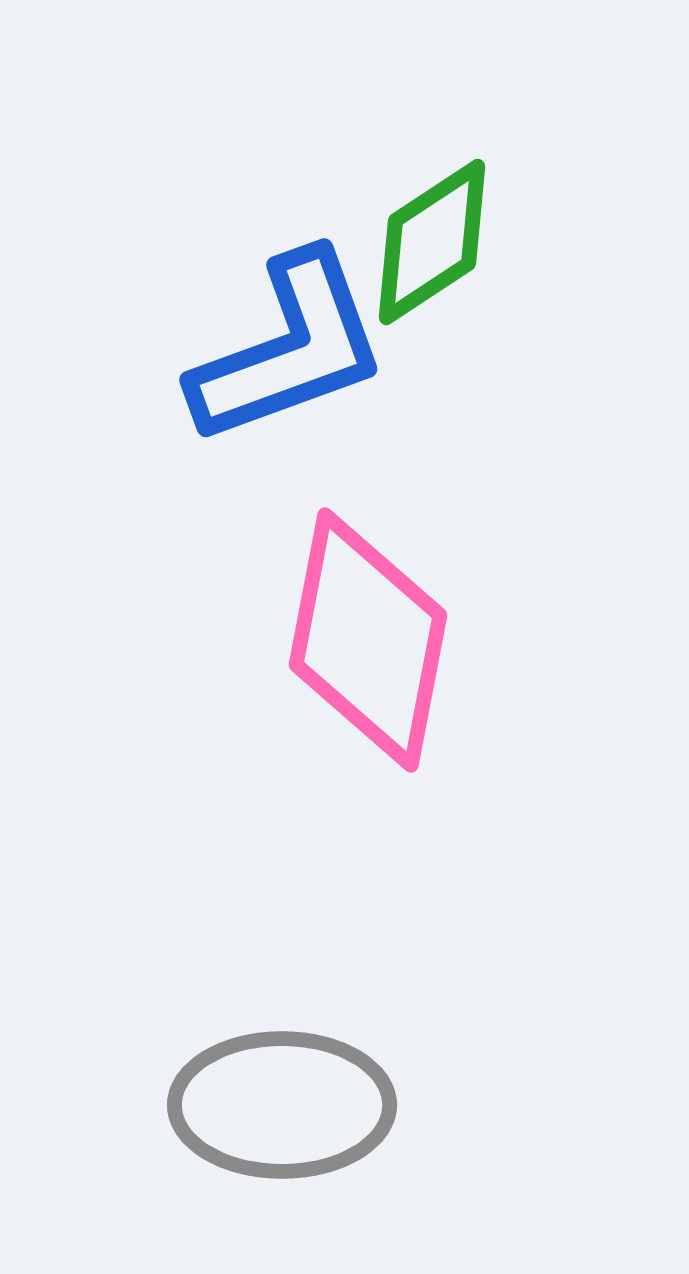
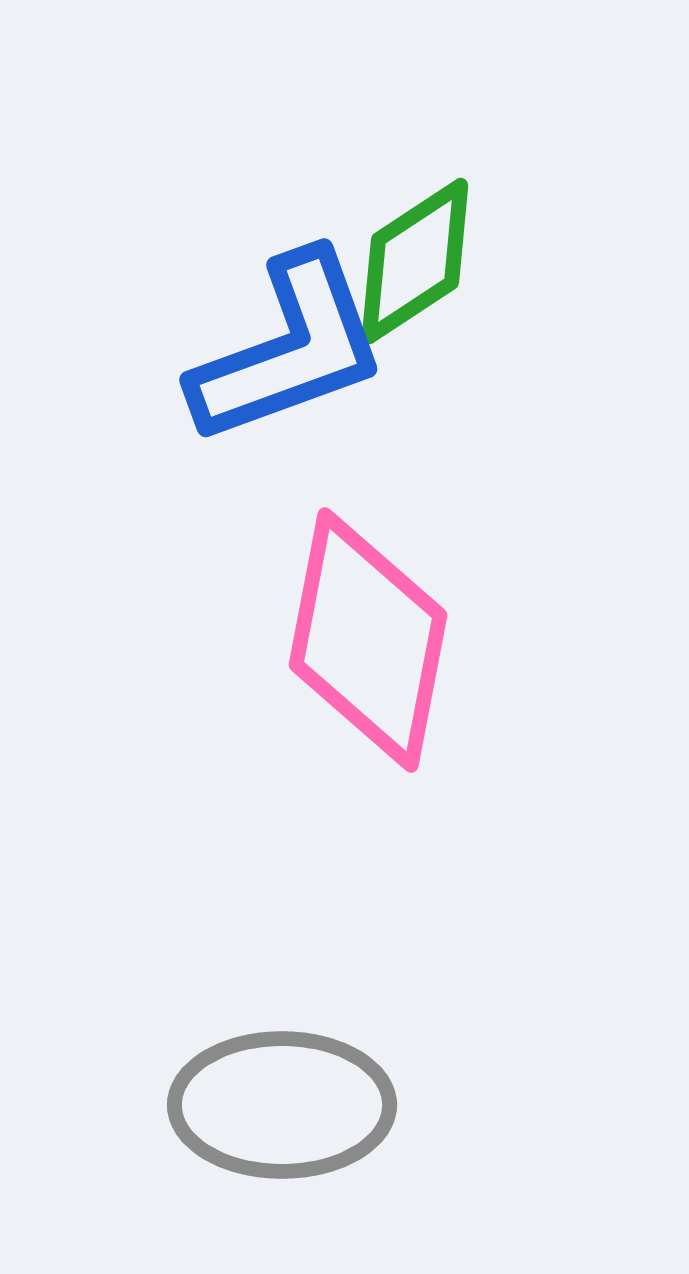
green diamond: moved 17 px left, 19 px down
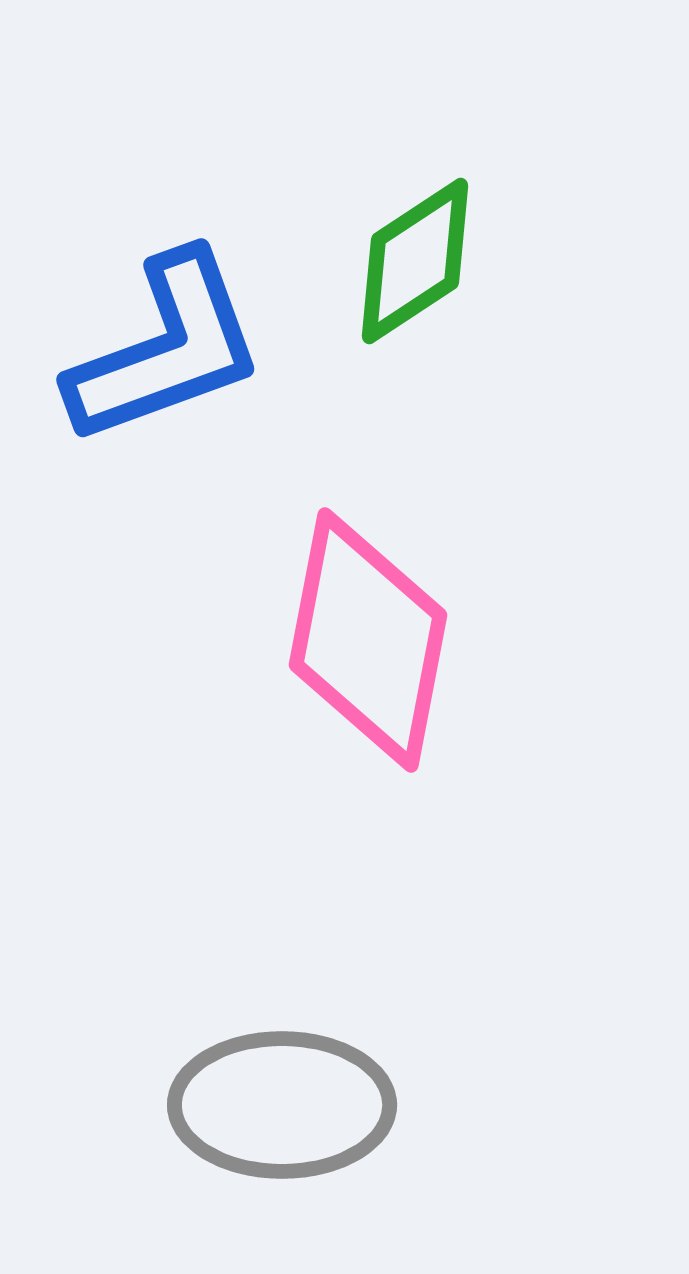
blue L-shape: moved 123 px left
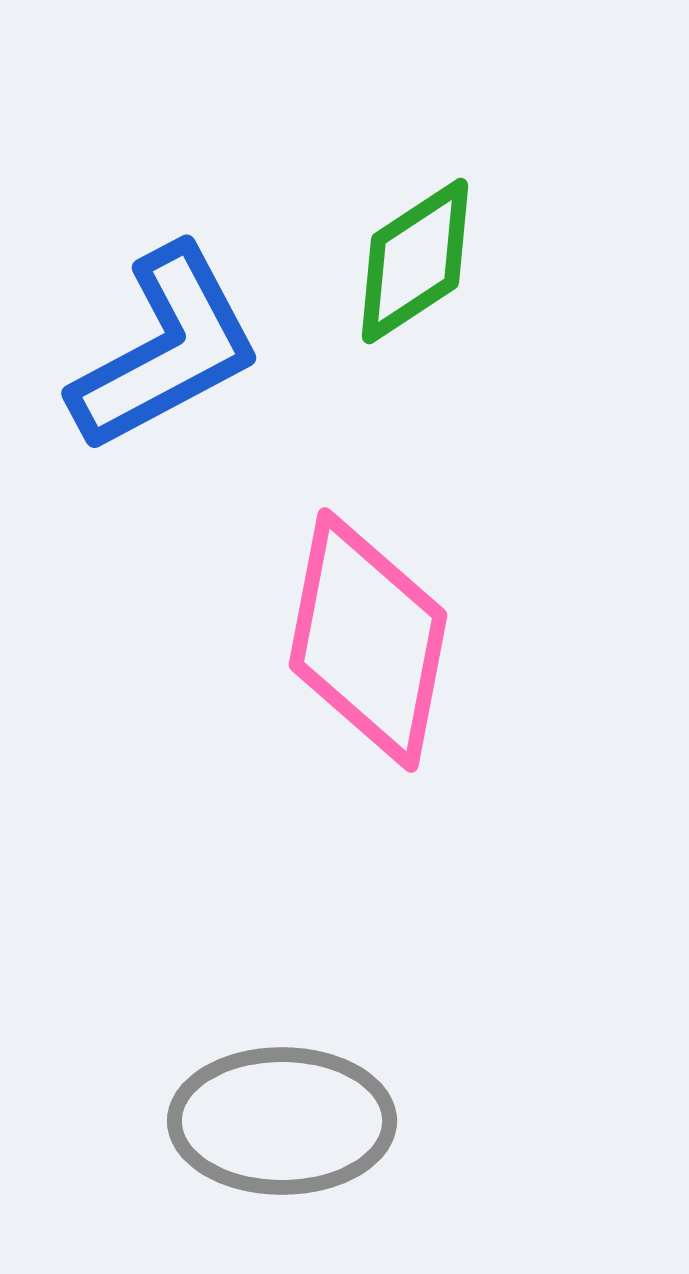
blue L-shape: rotated 8 degrees counterclockwise
gray ellipse: moved 16 px down
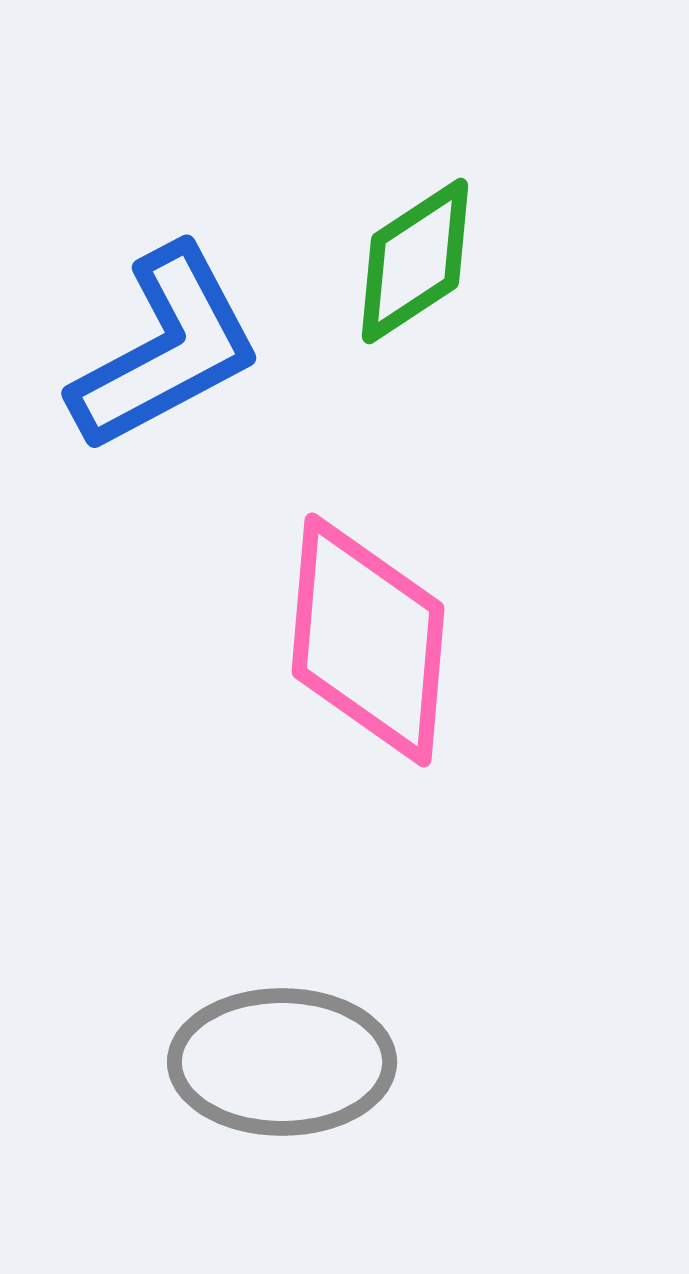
pink diamond: rotated 6 degrees counterclockwise
gray ellipse: moved 59 px up
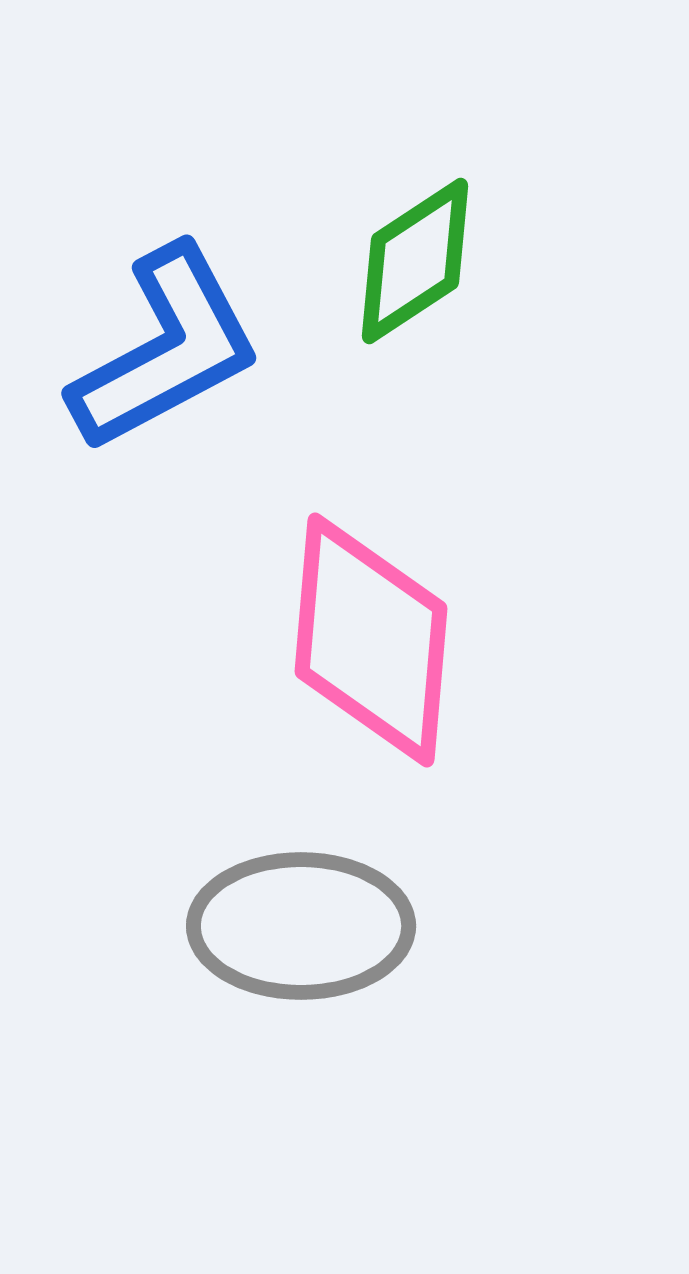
pink diamond: moved 3 px right
gray ellipse: moved 19 px right, 136 px up
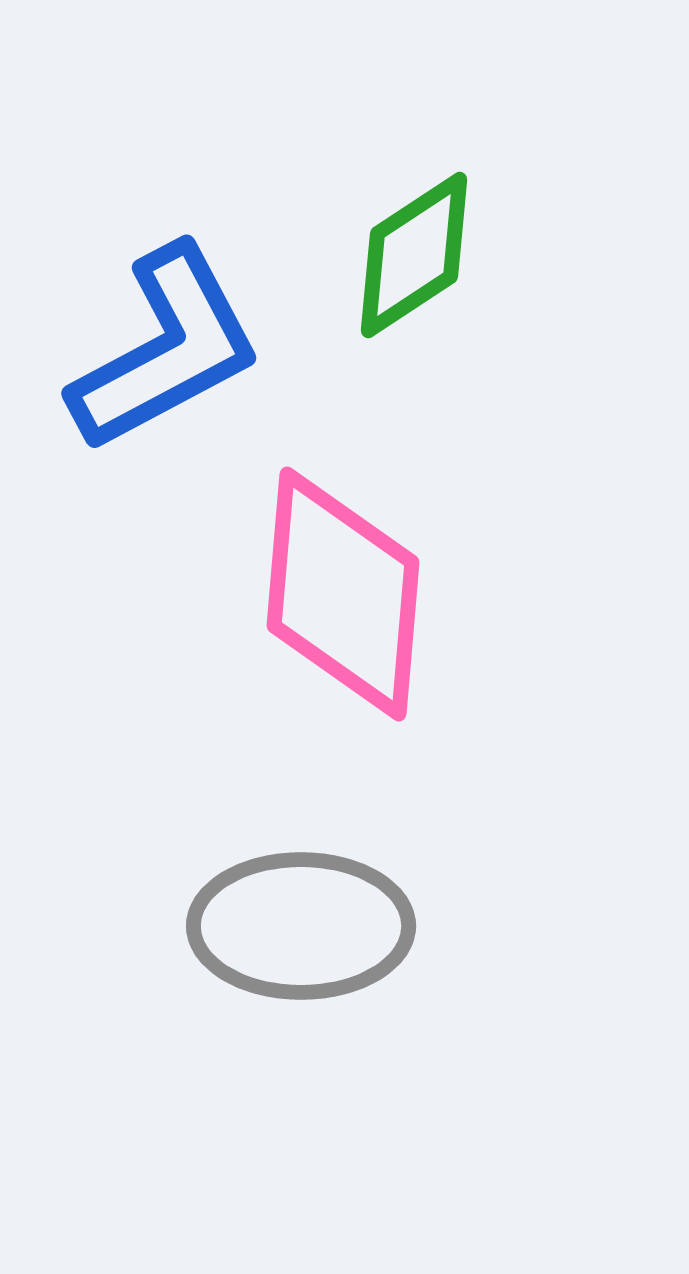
green diamond: moved 1 px left, 6 px up
pink diamond: moved 28 px left, 46 px up
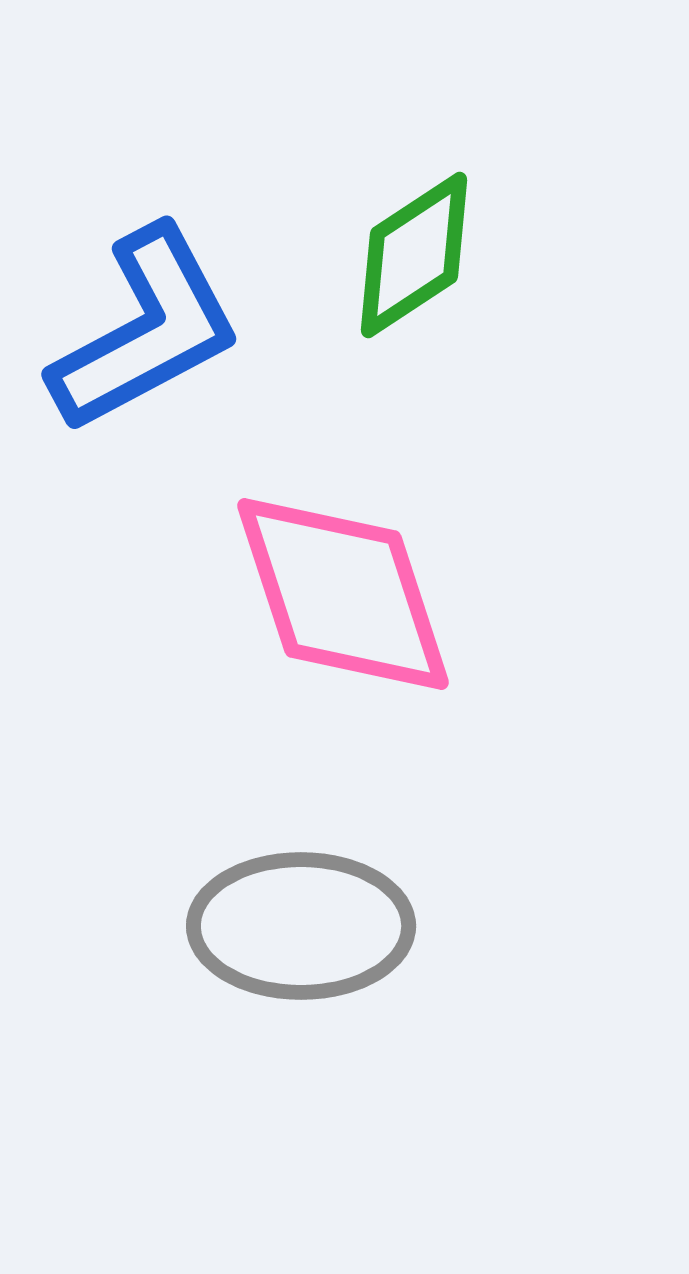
blue L-shape: moved 20 px left, 19 px up
pink diamond: rotated 23 degrees counterclockwise
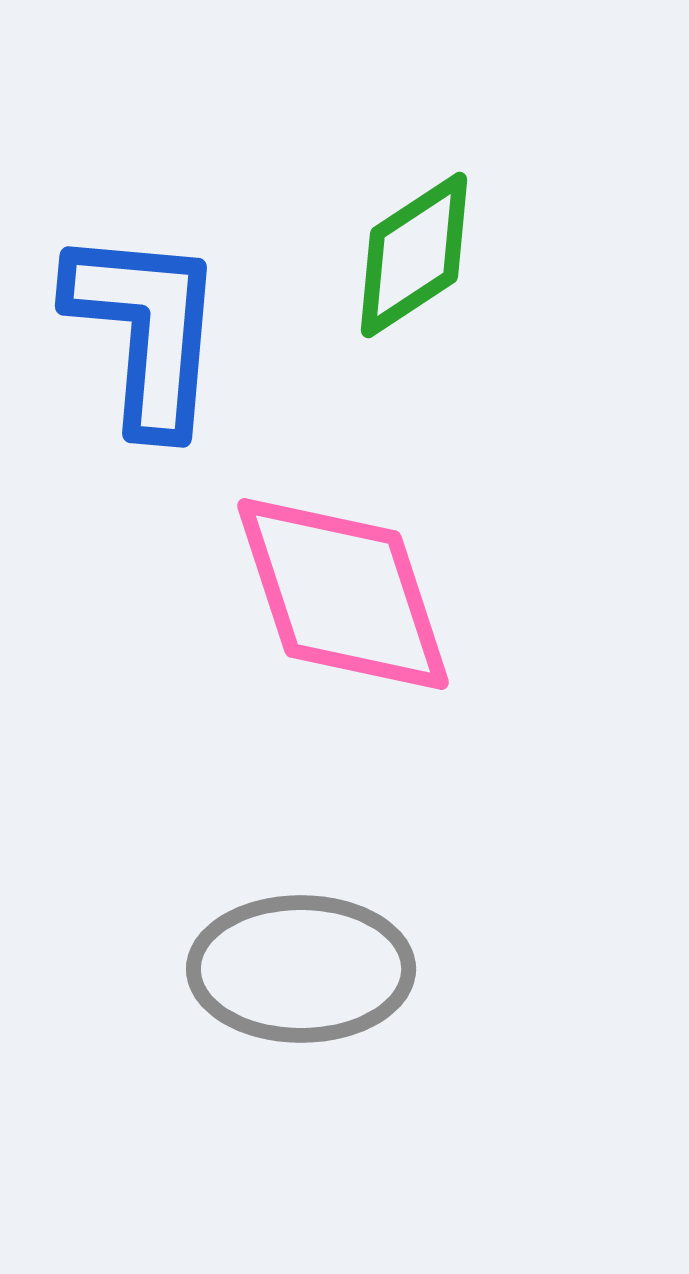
blue L-shape: rotated 57 degrees counterclockwise
gray ellipse: moved 43 px down
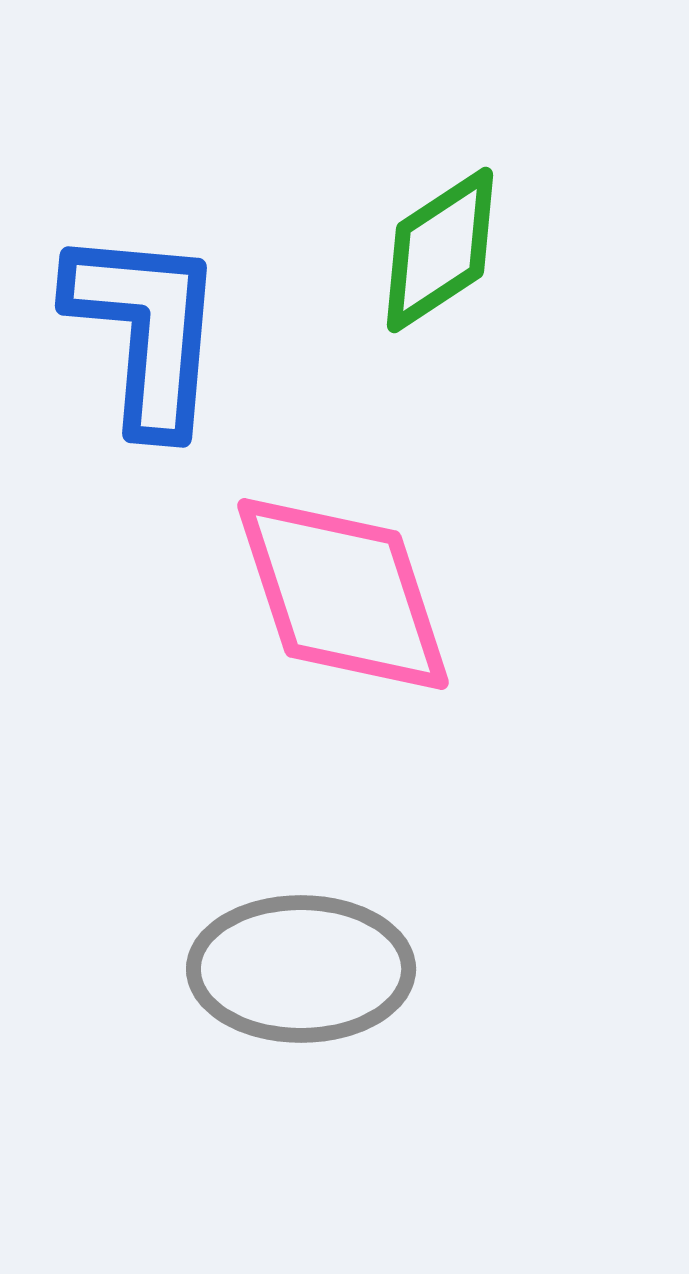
green diamond: moved 26 px right, 5 px up
